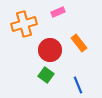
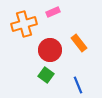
pink rectangle: moved 5 px left
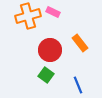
pink rectangle: rotated 48 degrees clockwise
orange cross: moved 4 px right, 8 px up
orange rectangle: moved 1 px right
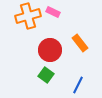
blue line: rotated 48 degrees clockwise
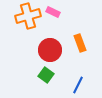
orange rectangle: rotated 18 degrees clockwise
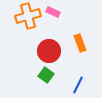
red circle: moved 1 px left, 1 px down
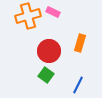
orange rectangle: rotated 36 degrees clockwise
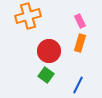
pink rectangle: moved 27 px right, 9 px down; rotated 40 degrees clockwise
